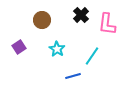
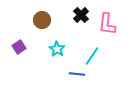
blue line: moved 4 px right, 2 px up; rotated 21 degrees clockwise
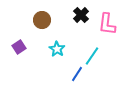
blue line: rotated 63 degrees counterclockwise
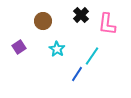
brown circle: moved 1 px right, 1 px down
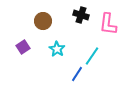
black cross: rotated 28 degrees counterclockwise
pink L-shape: moved 1 px right
purple square: moved 4 px right
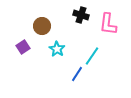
brown circle: moved 1 px left, 5 px down
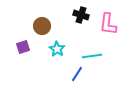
purple square: rotated 16 degrees clockwise
cyan line: rotated 48 degrees clockwise
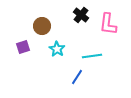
black cross: rotated 21 degrees clockwise
blue line: moved 3 px down
